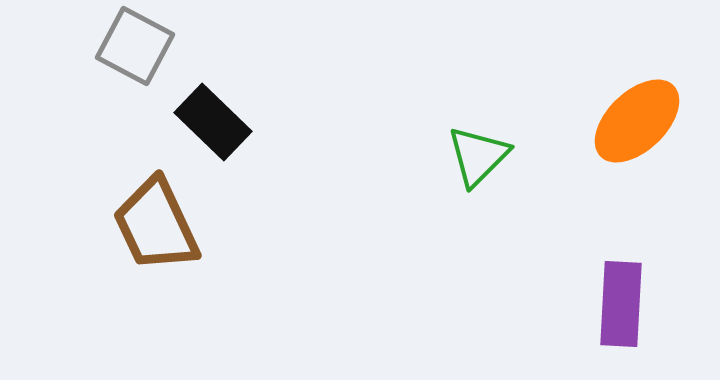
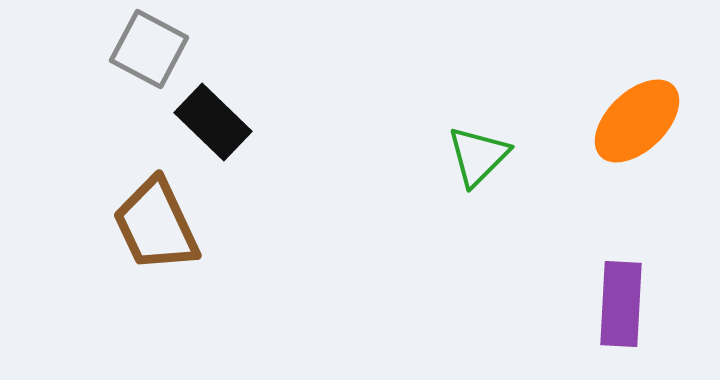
gray square: moved 14 px right, 3 px down
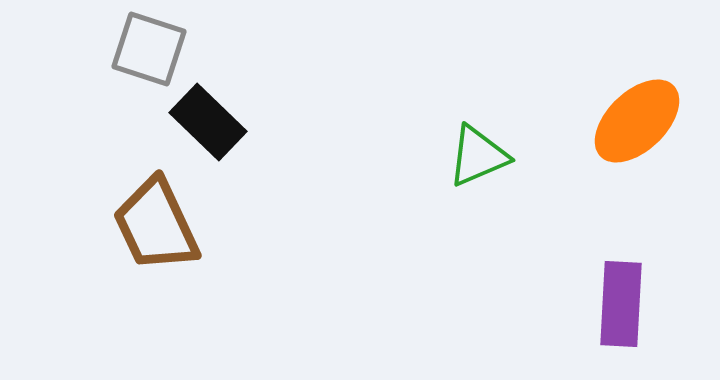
gray square: rotated 10 degrees counterclockwise
black rectangle: moved 5 px left
green triangle: rotated 22 degrees clockwise
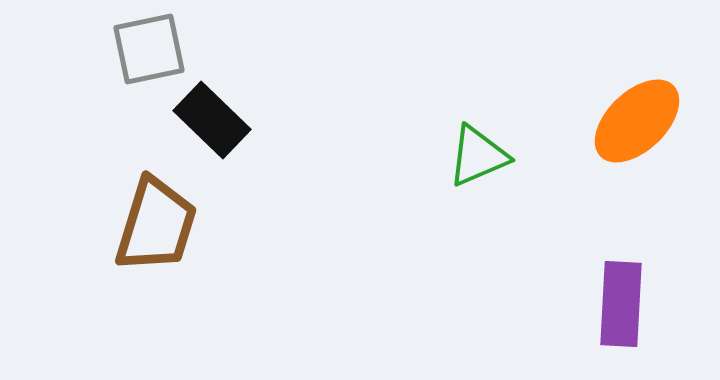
gray square: rotated 30 degrees counterclockwise
black rectangle: moved 4 px right, 2 px up
brown trapezoid: rotated 138 degrees counterclockwise
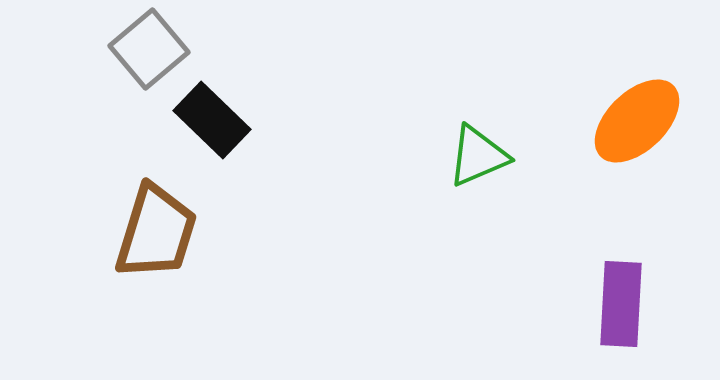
gray square: rotated 28 degrees counterclockwise
brown trapezoid: moved 7 px down
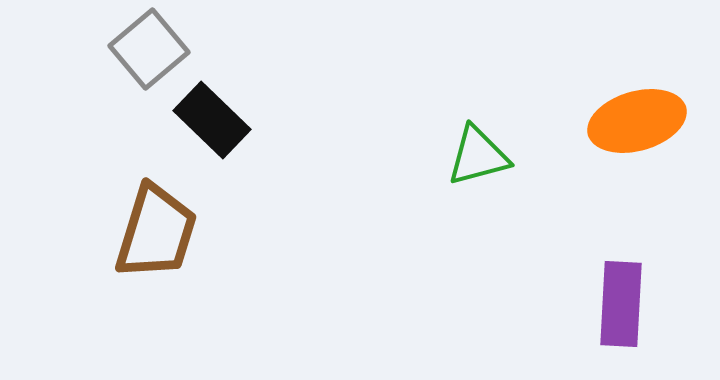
orange ellipse: rotated 28 degrees clockwise
green triangle: rotated 8 degrees clockwise
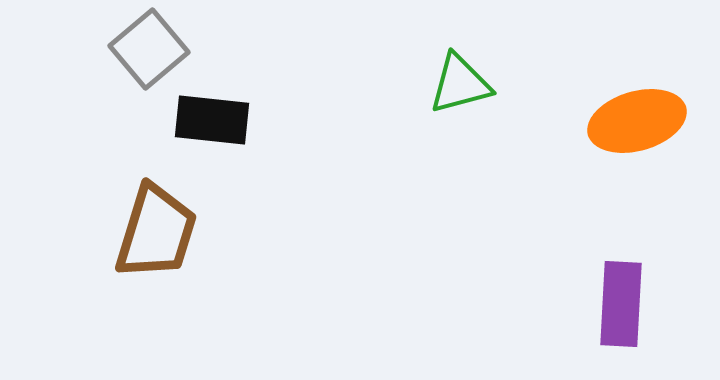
black rectangle: rotated 38 degrees counterclockwise
green triangle: moved 18 px left, 72 px up
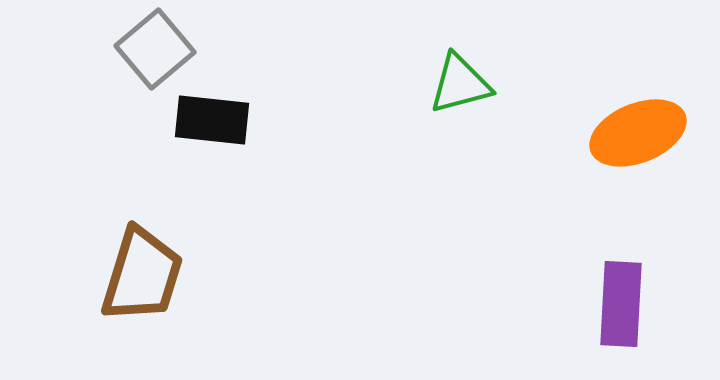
gray square: moved 6 px right
orange ellipse: moved 1 px right, 12 px down; rotated 6 degrees counterclockwise
brown trapezoid: moved 14 px left, 43 px down
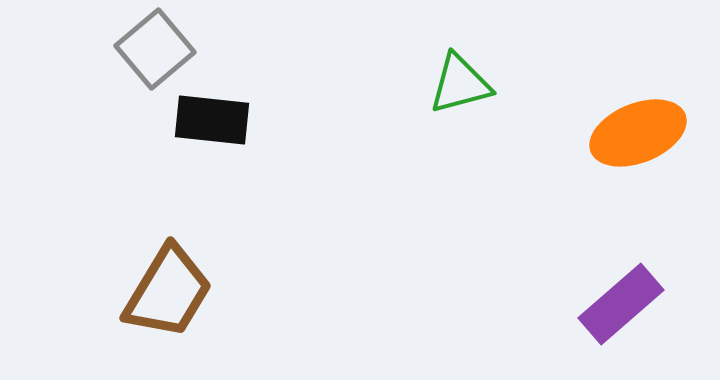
brown trapezoid: moved 26 px right, 17 px down; rotated 14 degrees clockwise
purple rectangle: rotated 46 degrees clockwise
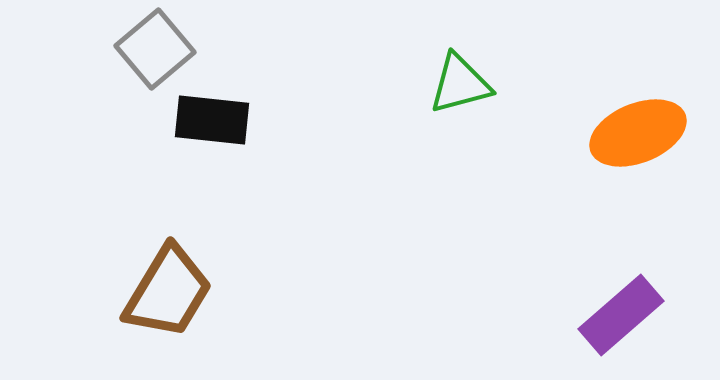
purple rectangle: moved 11 px down
